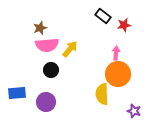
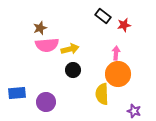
yellow arrow: rotated 36 degrees clockwise
black circle: moved 22 px right
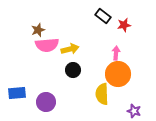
brown star: moved 2 px left, 2 px down
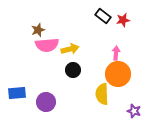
red star: moved 1 px left, 5 px up
